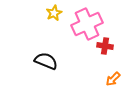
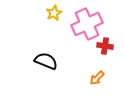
orange arrow: moved 16 px left, 1 px up
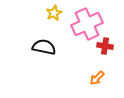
black semicircle: moved 2 px left, 14 px up; rotated 10 degrees counterclockwise
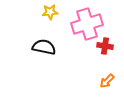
yellow star: moved 4 px left, 1 px up; rotated 21 degrees clockwise
pink cross: rotated 8 degrees clockwise
orange arrow: moved 10 px right, 3 px down
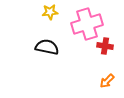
black semicircle: moved 3 px right
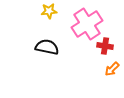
yellow star: moved 1 px left, 1 px up
pink cross: rotated 16 degrees counterclockwise
orange arrow: moved 5 px right, 12 px up
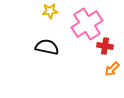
yellow star: moved 1 px right
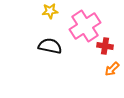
pink cross: moved 2 px left, 2 px down
black semicircle: moved 3 px right, 1 px up
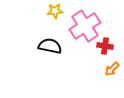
yellow star: moved 5 px right
